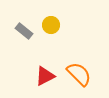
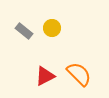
yellow circle: moved 1 px right, 3 px down
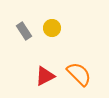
gray rectangle: rotated 18 degrees clockwise
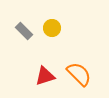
gray rectangle: rotated 12 degrees counterclockwise
red triangle: rotated 10 degrees clockwise
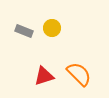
gray rectangle: rotated 24 degrees counterclockwise
red triangle: moved 1 px left
